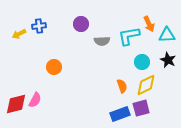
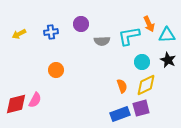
blue cross: moved 12 px right, 6 px down
orange circle: moved 2 px right, 3 px down
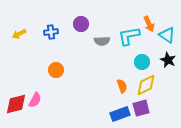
cyan triangle: rotated 36 degrees clockwise
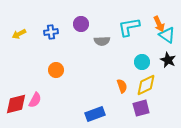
orange arrow: moved 10 px right
cyan L-shape: moved 9 px up
blue rectangle: moved 25 px left
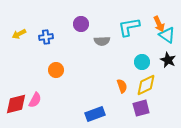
blue cross: moved 5 px left, 5 px down
